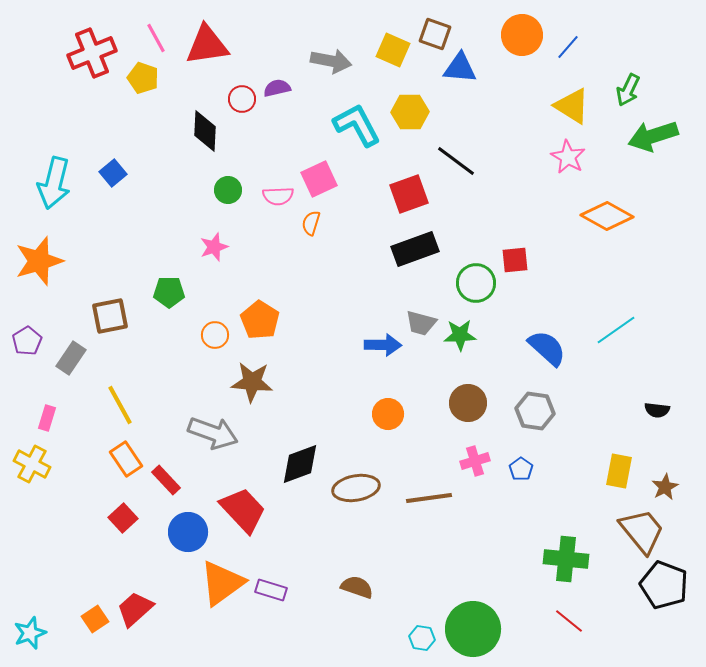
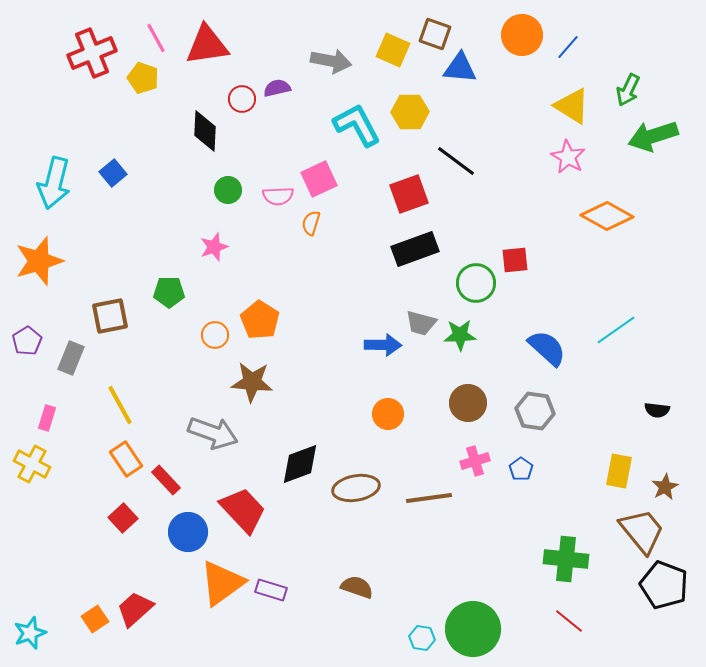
gray rectangle at (71, 358): rotated 12 degrees counterclockwise
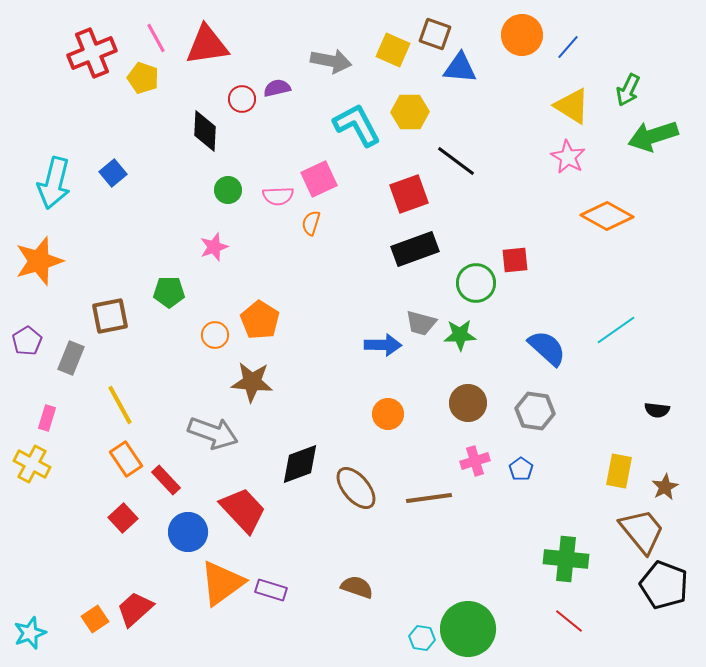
brown ellipse at (356, 488): rotated 60 degrees clockwise
green circle at (473, 629): moved 5 px left
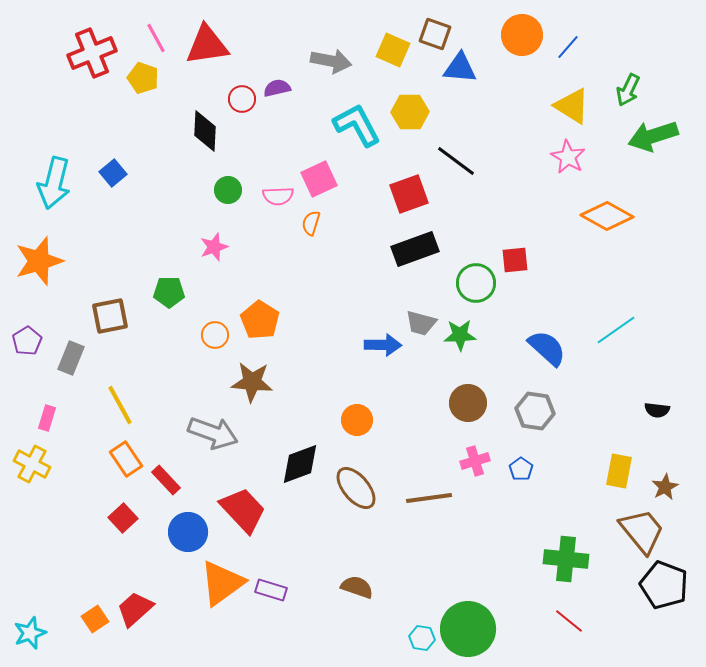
orange circle at (388, 414): moved 31 px left, 6 px down
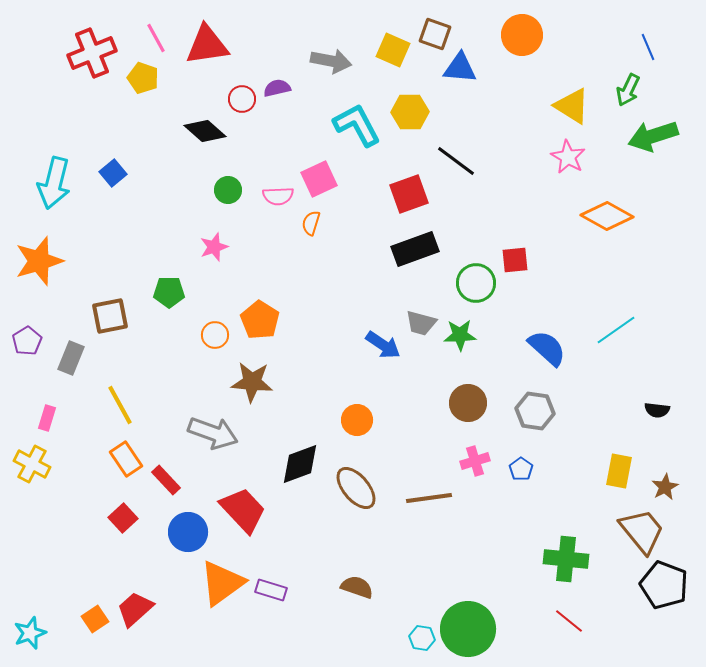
blue line at (568, 47): moved 80 px right; rotated 64 degrees counterclockwise
black diamond at (205, 131): rotated 51 degrees counterclockwise
blue arrow at (383, 345): rotated 33 degrees clockwise
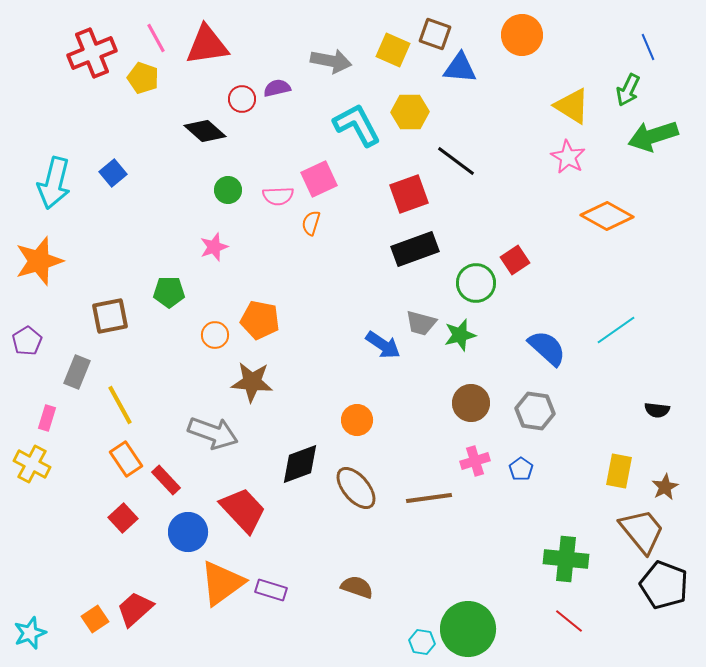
red square at (515, 260): rotated 28 degrees counterclockwise
orange pentagon at (260, 320): rotated 21 degrees counterclockwise
green star at (460, 335): rotated 12 degrees counterclockwise
gray rectangle at (71, 358): moved 6 px right, 14 px down
brown circle at (468, 403): moved 3 px right
cyan hexagon at (422, 638): moved 4 px down
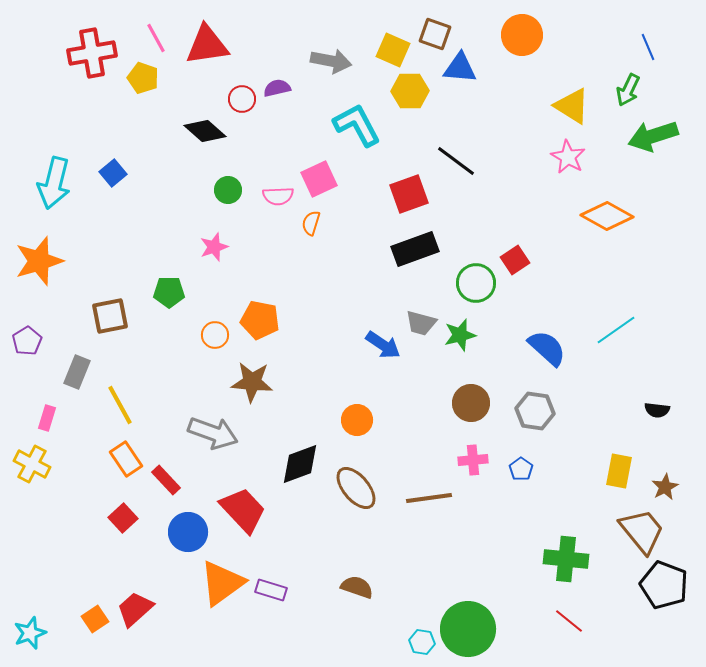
red cross at (92, 53): rotated 12 degrees clockwise
yellow hexagon at (410, 112): moved 21 px up
pink cross at (475, 461): moved 2 px left, 1 px up; rotated 12 degrees clockwise
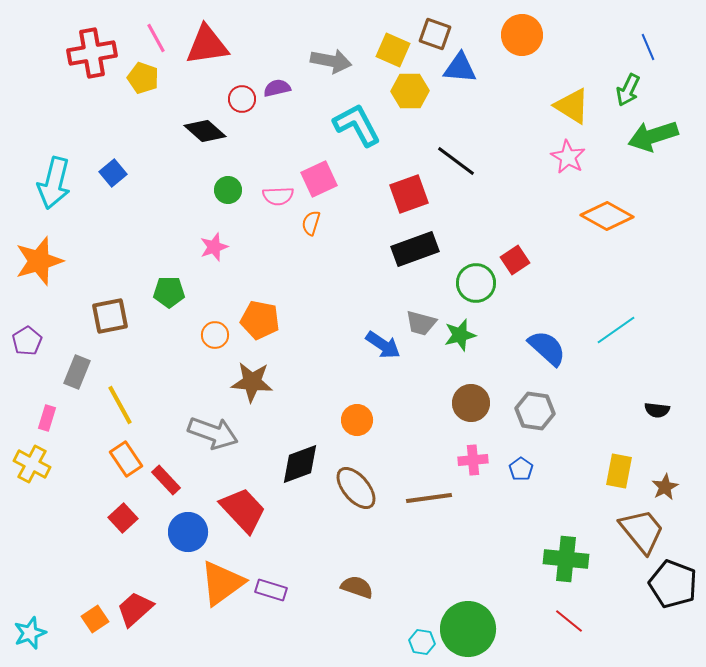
black pentagon at (664, 585): moved 9 px right, 1 px up
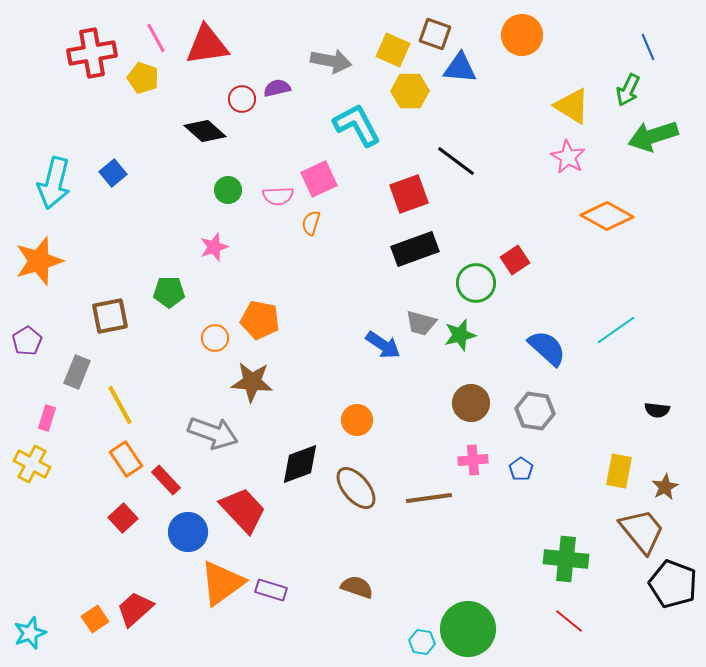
orange circle at (215, 335): moved 3 px down
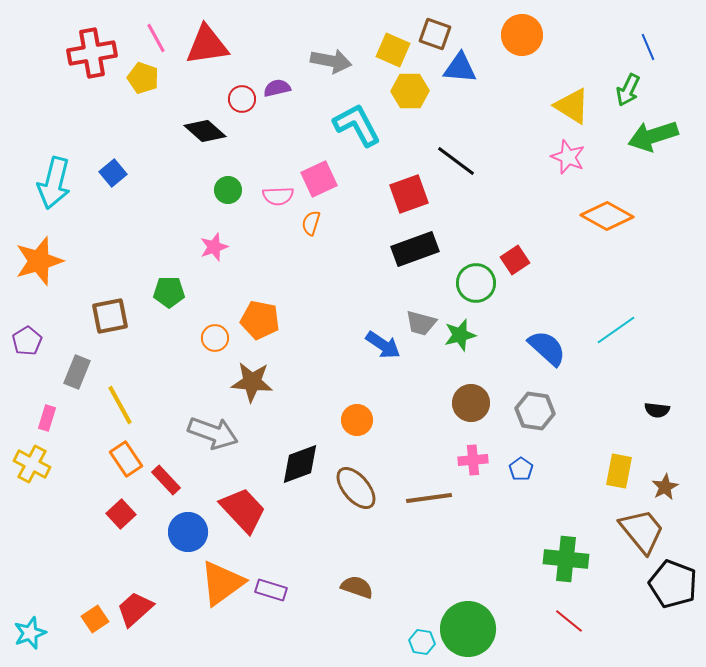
pink star at (568, 157): rotated 8 degrees counterclockwise
red square at (123, 518): moved 2 px left, 4 px up
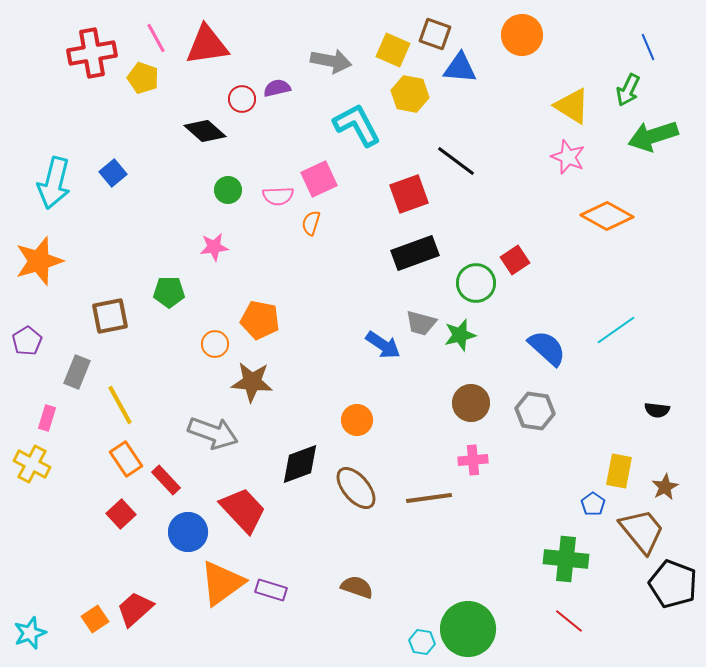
yellow hexagon at (410, 91): moved 3 px down; rotated 12 degrees clockwise
pink star at (214, 247): rotated 12 degrees clockwise
black rectangle at (415, 249): moved 4 px down
orange circle at (215, 338): moved 6 px down
blue pentagon at (521, 469): moved 72 px right, 35 px down
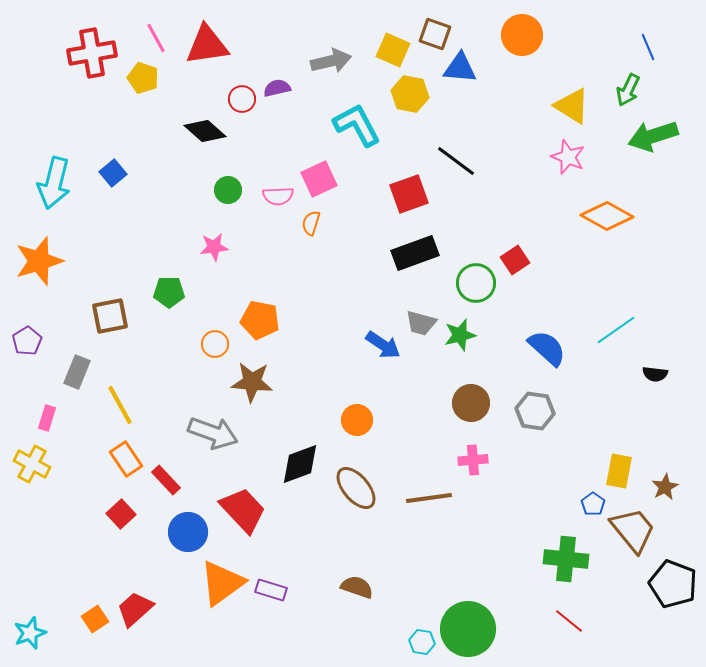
gray arrow at (331, 61): rotated 24 degrees counterclockwise
black semicircle at (657, 410): moved 2 px left, 36 px up
brown trapezoid at (642, 531): moved 9 px left, 1 px up
